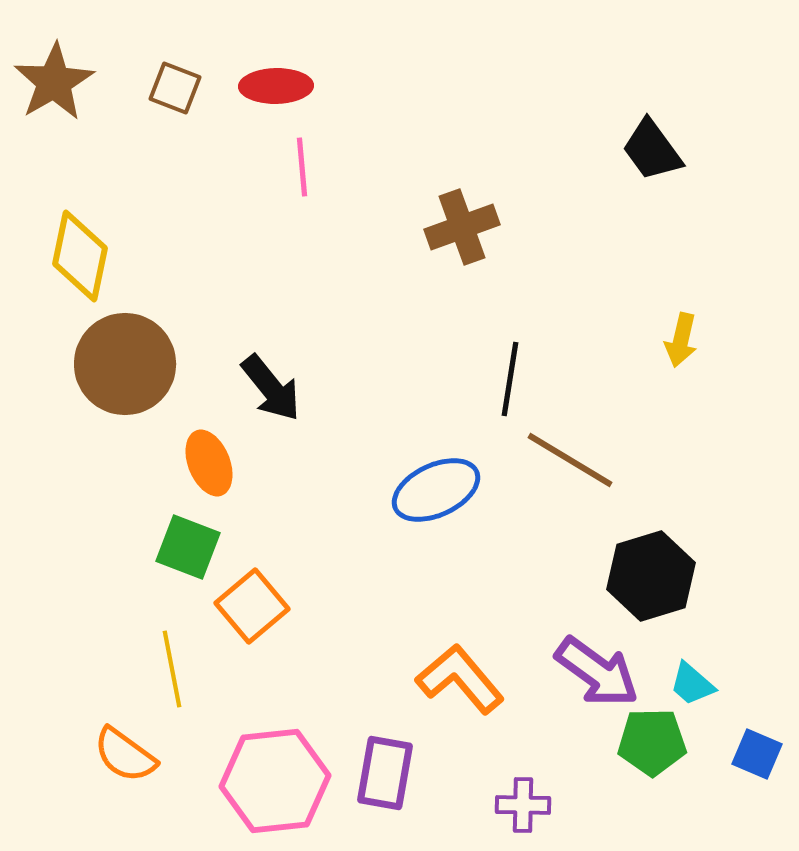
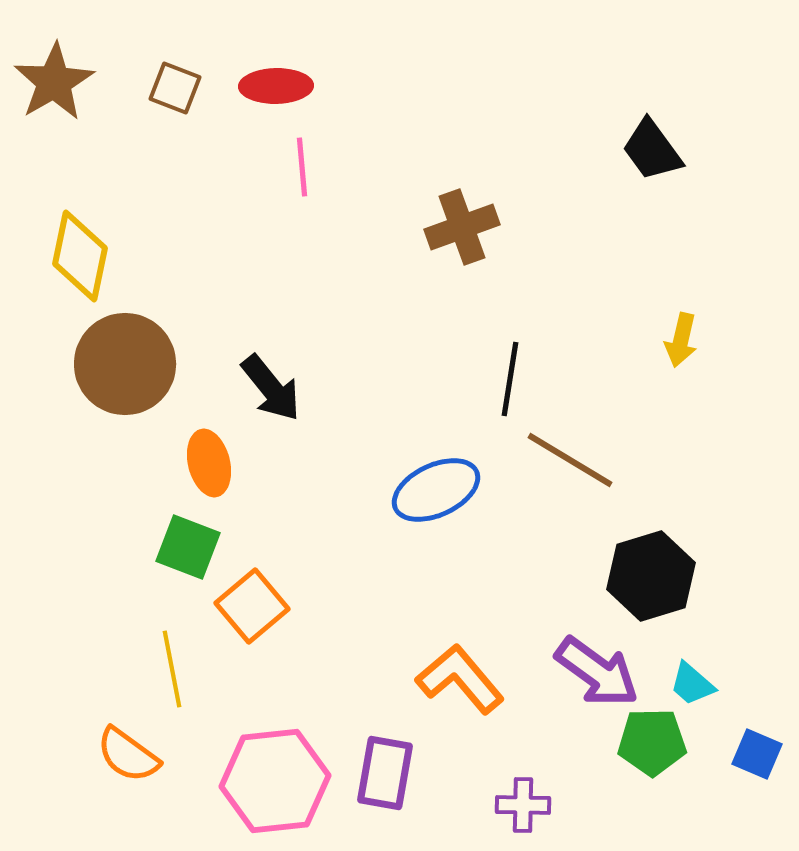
orange ellipse: rotated 8 degrees clockwise
orange semicircle: moved 3 px right
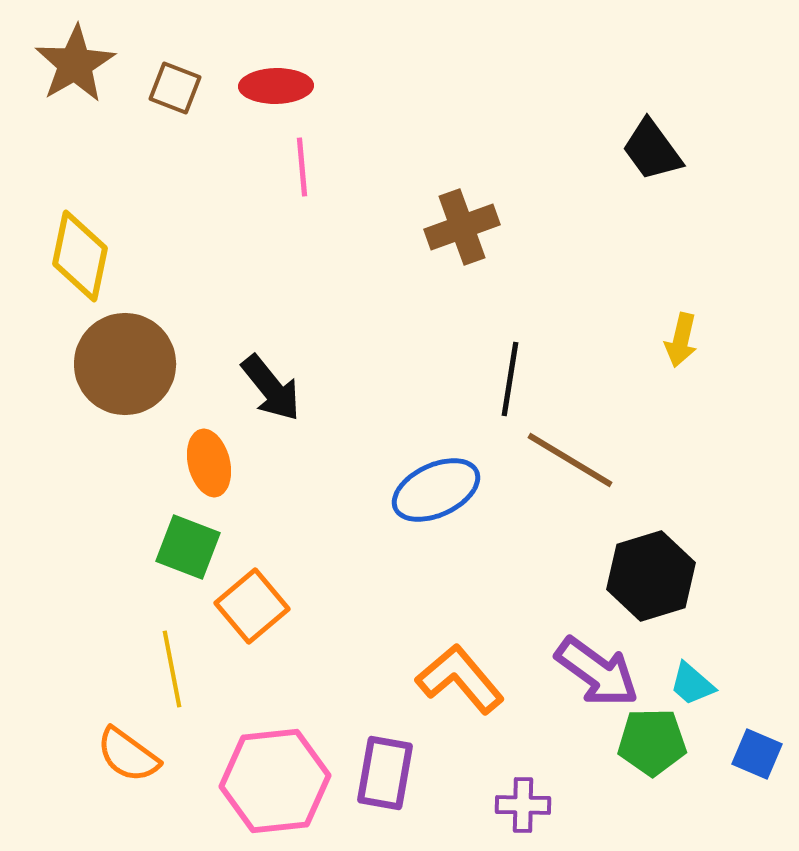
brown star: moved 21 px right, 18 px up
